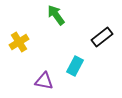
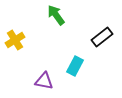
yellow cross: moved 4 px left, 2 px up
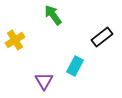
green arrow: moved 3 px left
purple triangle: rotated 48 degrees clockwise
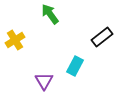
green arrow: moved 3 px left, 1 px up
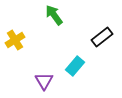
green arrow: moved 4 px right, 1 px down
cyan rectangle: rotated 12 degrees clockwise
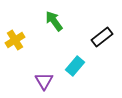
green arrow: moved 6 px down
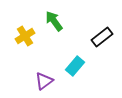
yellow cross: moved 10 px right, 4 px up
purple triangle: rotated 24 degrees clockwise
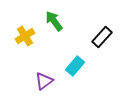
black rectangle: rotated 10 degrees counterclockwise
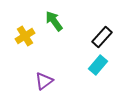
cyan rectangle: moved 23 px right, 1 px up
